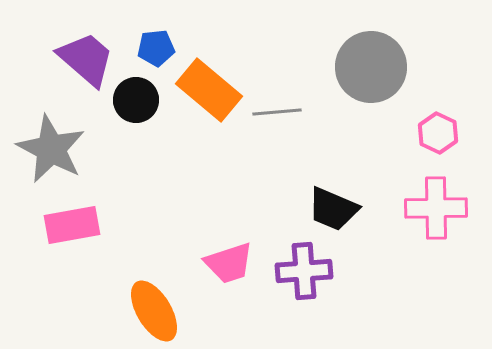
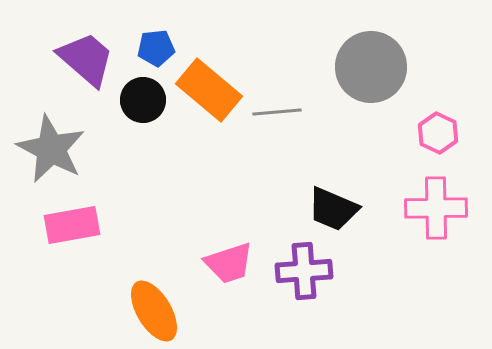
black circle: moved 7 px right
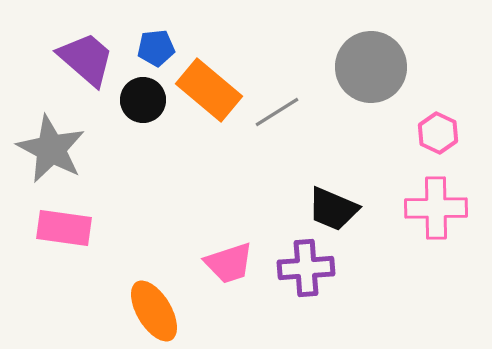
gray line: rotated 27 degrees counterclockwise
pink rectangle: moved 8 px left, 3 px down; rotated 18 degrees clockwise
purple cross: moved 2 px right, 3 px up
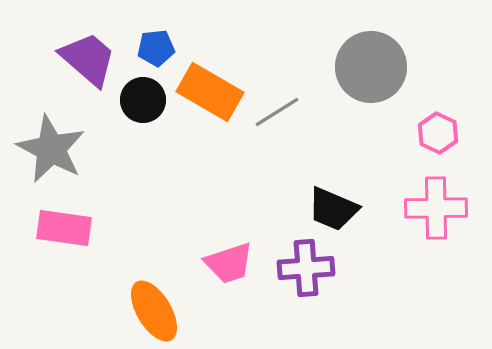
purple trapezoid: moved 2 px right
orange rectangle: moved 1 px right, 2 px down; rotated 10 degrees counterclockwise
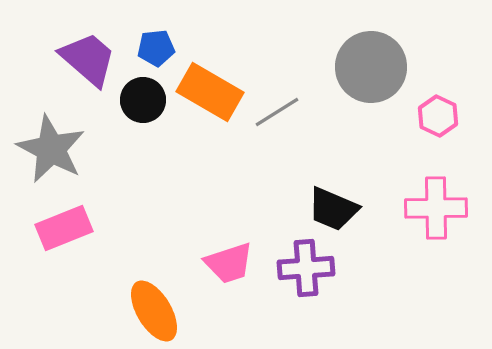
pink hexagon: moved 17 px up
pink rectangle: rotated 30 degrees counterclockwise
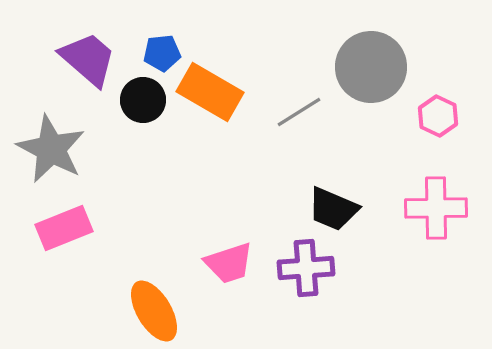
blue pentagon: moved 6 px right, 5 px down
gray line: moved 22 px right
